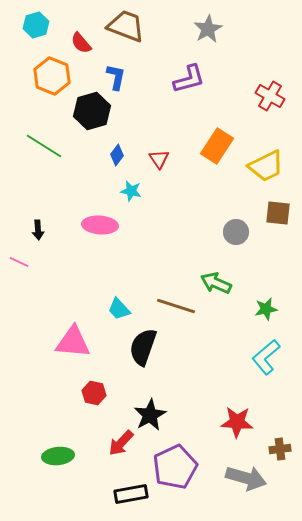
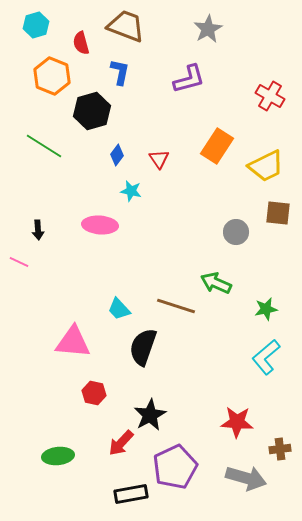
red semicircle: rotated 25 degrees clockwise
blue L-shape: moved 4 px right, 5 px up
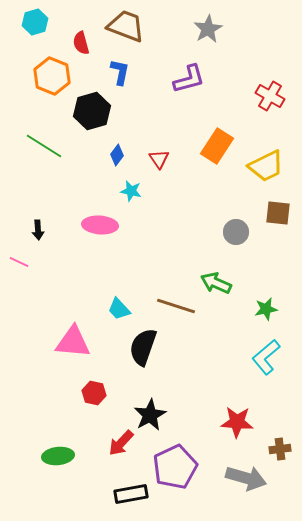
cyan hexagon: moved 1 px left, 3 px up
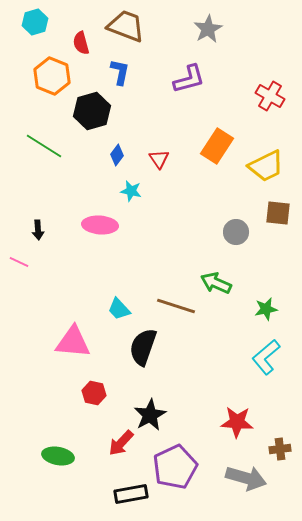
green ellipse: rotated 16 degrees clockwise
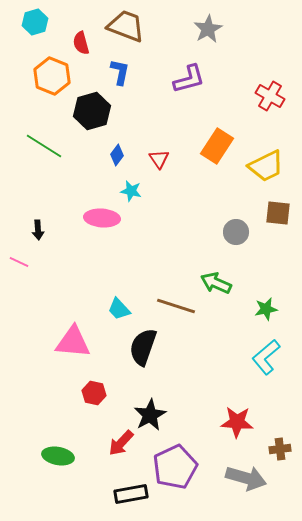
pink ellipse: moved 2 px right, 7 px up
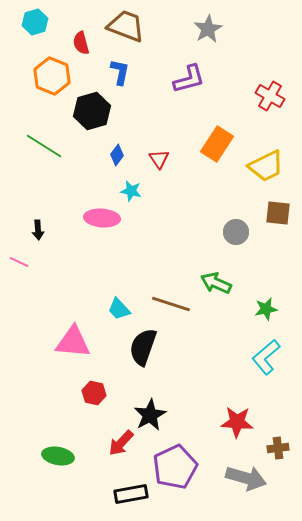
orange rectangle: moved 2 px up
brown line: moved 5 px left, 2 px up
brown cross: moved 2 px left, 1 px up
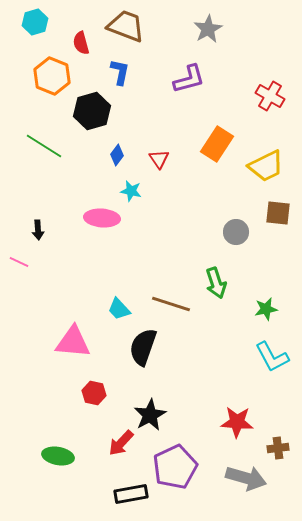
green arrow: rotated 132 degrees counterclockwise
cyan L-shape: moved 6 px right; rotated 78 degrees counterclockwise
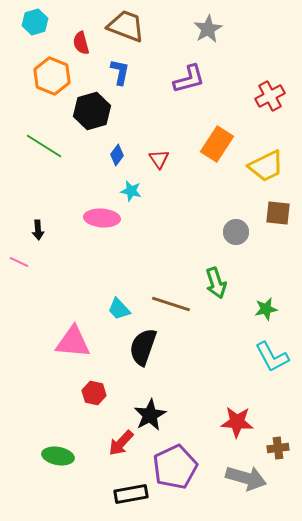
red cross: rotated 32 degrees clockwise
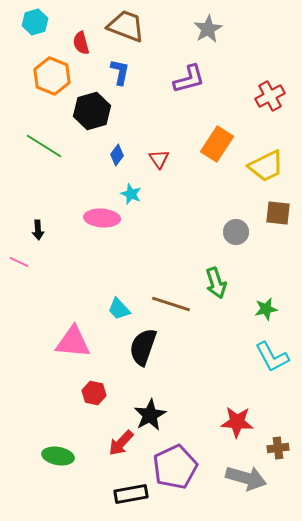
cyan star: moved 3 px down; rotated 10 degrees clockwise
